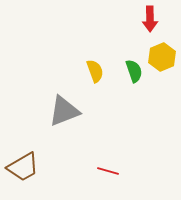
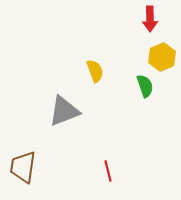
green semicircle: moved 11 px right, 15 px down
brown trapezoid: rotated 128 degrees clockwise
red line: rotated 60 degrees clockwise
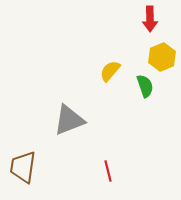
yellow semicircle: moved 15 px right; rotated 120 degrees counterclockwise
gray triangle: moved 5 px right, 9 px down
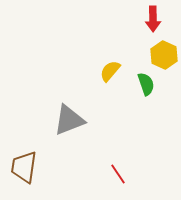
red arrow: moved 3 px right
yellow hexagon: moved 2 px right, 2 px up; rotated 12 degrees counterclockwise
green semicircle: moved 1 px right, 2 px up
brown trapezoid: moved 1 px right
red line: moved 10 px right, 3 px down; rotated 20 degrees counterclockwise
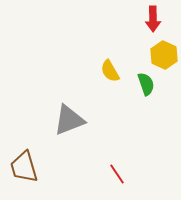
yellow semicircle: rotated 70 degrees counterclockwise
brown trapezoid: rotated 24 degrees counterclockwise
red line: moved 1 px left
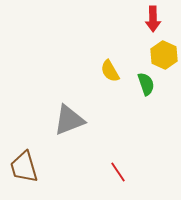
red line: moved 1 px right, 2 px up
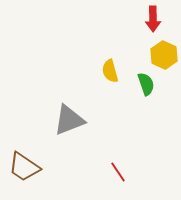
yellow semicircle: rotated 15 degrees clockwise
brown trapezoid: rotated 40 degrees counterclockwise
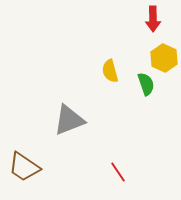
yellow hexagon: moved 3 px down
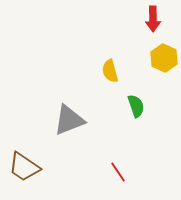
green semicircle: moved 10 px left, 22 px down
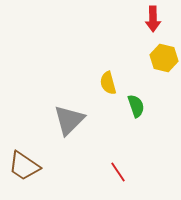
yellow hexagon: rotated 12 degrees counterclockwise
yellow semicircle: moved 2 px left, 12 px down
gray triangle: rotated 24 degrees counterclockwise
brown trapezoid: moved 1 px up
